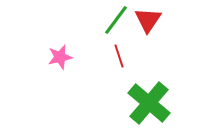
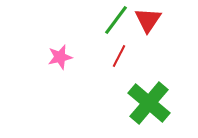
red line: rotated 45 degrees clockwise
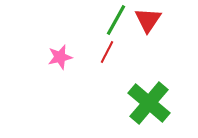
green line: rotated 8 degrees counterclockwise
red line: moved 12 px left, 4 px up
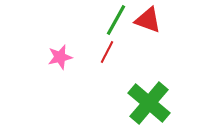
red triangle: rotated 44 degrees counterclockwise
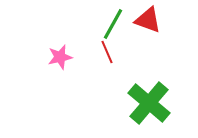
green line: moved 3 px left, 4 px down
red line: rotated 50 degrees counterclockwise
